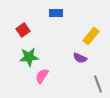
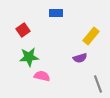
purple semicircle: rotated 40 degrees counterclockwise
pink semicircle: rotated 70 degrees clockwise
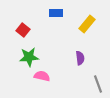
red square: rotated 16 degrees counterclockwise
yellow rectangle: moved 4 px left, 12 px up
purple semicircle: rotated 80 degrees counterclockwise
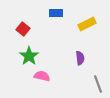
yellow rectangle: rotated 24 degrees clockwise
red square: moved 1 px up
green star: moved 1 px up; rotated 30 degrees counterclockwise
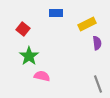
purple semicircle: moved 17 px right, 15 px up
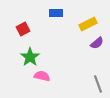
yellow rectangle: moved 1 px right
red square: rotated 24 degrees clockwise
purple semicircle: rotated 56 degrees clockwise
green star: moved 1 px right, 1 px down
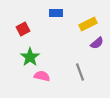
gray line: moved 18 px left, 12 px up
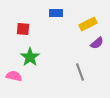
red square: rotated 32 degrees clockwise
pink semicircle: moved 28 px left
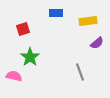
yellow rectangle: moved 3 px up; rotated 18 degrees clockwise
red square: rotated 24 degrees counterclockwise
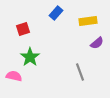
blue rectangle: rotated 48 degrees counterclockwise
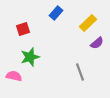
yellow rectangle: moved 2 px down; rotated 36 degrees counterclockwise
green star: rotated 18 degrees clockwise
